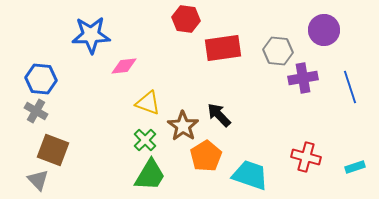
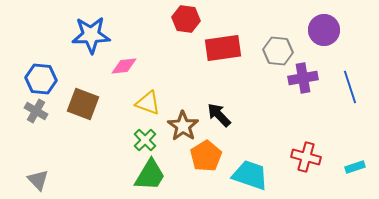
brown square: moved 30 px right, 46 px up
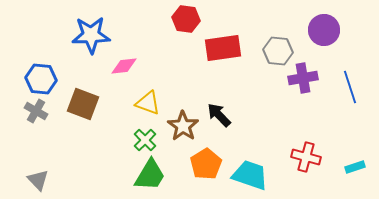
orange pentagon: moved 8 px down
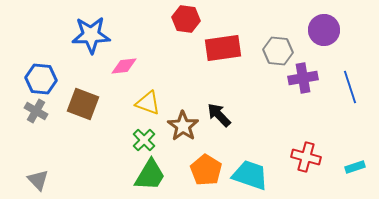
green cross: moved 1 px left
orange pentagon: moved 6 px down; rotated 8 degrees counterclockwise
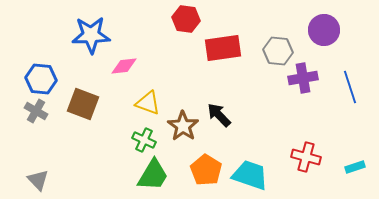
green cross: rotated 20 degrees counterclockwise
green trapezoid: moved 3 px right
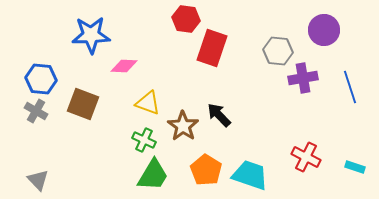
red rectangle: moved 11 px left; rotated 63 degrees counterclockwise
pink diamond: rotated 8 degrees clockwise
red cross: rotated 12 degrees clockwise
cyan rectangle: rotated 36 degrees clockwise
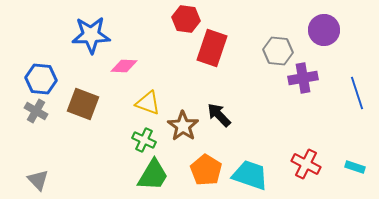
blue line: moved 7 px right, 6 px down
red cross: moved 7 px down
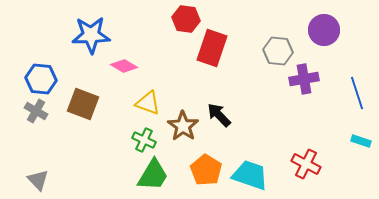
pink diamond: rotated 28 degrees clockwise
purple cross: moved 1 px right, 1 px down
cyan rectangle: moved 6 px right, 26 px up
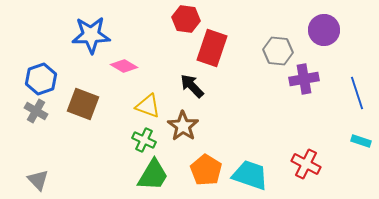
blue hexagon: rotated 24 degrees counterclockwise
yellow triangle: moved 3 px down
black arrow: moved 27 px left, 29 px up
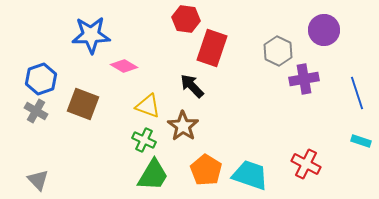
gray hexagon: rotated 20 degrees clockwise
